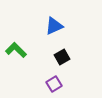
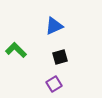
black square: moved 2 px left; rotated 14 degrees clockwise
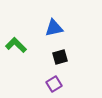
blue triangle: moved 2 px down; rotated 12 degrees clockwise
green L-shape: moved 5 px up
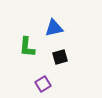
green L-shape: moved 11 px right, 2 px down; rotated 130 degrees counterclockwise
purple square: moved 11 px left
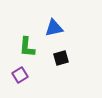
black square: moved 1 px right, 1 px down
purple square: moved 23 px left, 9 px up
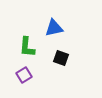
black square: rotated 35 degrees clockwise
purple square: moved 4 px right
